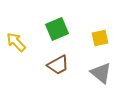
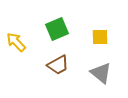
yellow square: moved 1 px up; rotated 12 degrees clockwise
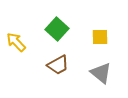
green square: rotated 25 degrees counterclockwise
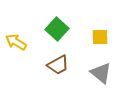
yellow arrow: rotated 15 degrees counterclockwise
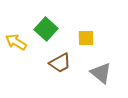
green square: moved 11 px left
yellow square: moved 14 px left, 1 px down
brown trapezoid: moved 2 px right, 2 px up
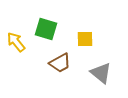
green square: rotated 25 degrees counterclockwise
yellow square: moved 1 px left, 1 px down
yellow arrow: rotated 20 degrees clockwise
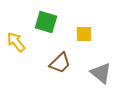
green square: moved 7 px up
yellow square: moved 1 px left, 5 px up
brown trapezoid: rotated 15 degrees counterclockwise
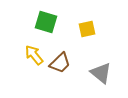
yellow square: moved 3 px right, 5 px up; rotated 12 degrees counterclockwise
yellow arrow: moved 18 px right, 13 px down
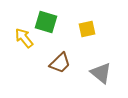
yellow arrow: moved 10 px left, 17 px up
